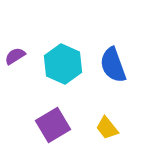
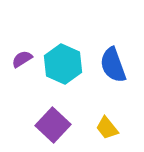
purple semicircle: moved 7 px right, 3 px down
purple square: rotated 16 degrees counterclockwise
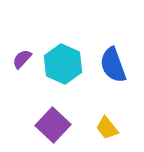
purple semicircle: rotated 15 degrees counterclockwise
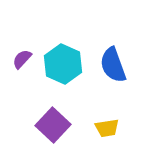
yellow trapezoid: rotated 60 degrees counterclockwise
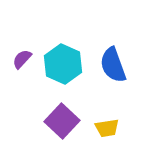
purple square: moved 9 px right, 4 px up
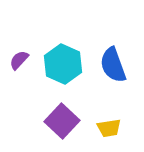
purple semicircle: moved 3 px left, 1 px down
yellow trapezoid: moved 2 px right
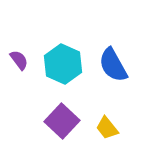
purple semicircle: rotated 100 degrees clockwise
blue semicircle: rotated 9 degrees counterclockwise
yellow trapezoid: moved 2 px left; rotated 60 degrees clockwise
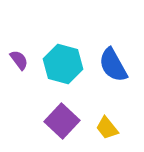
cyan hexagon: rotated 9 degrees counterclockwise
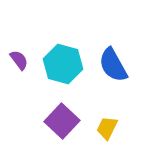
yellow trapezoid: rotated 65 degrees clockwise
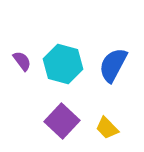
purple semicircle: moved 3 px right, 1 px down
blue semicircle: rotated 57 degrees clockwise
yellow trapezoid: rotated 70 degrees counterclockwise
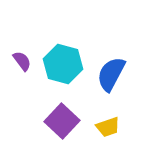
blue semicircle: moved 2 px left, 9 px down
yellow trapezoid: moved 1 px right, 1 px up; rotated 65 degrees counterclockwise
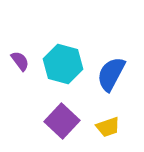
purple semicircle: moved 2 px left
